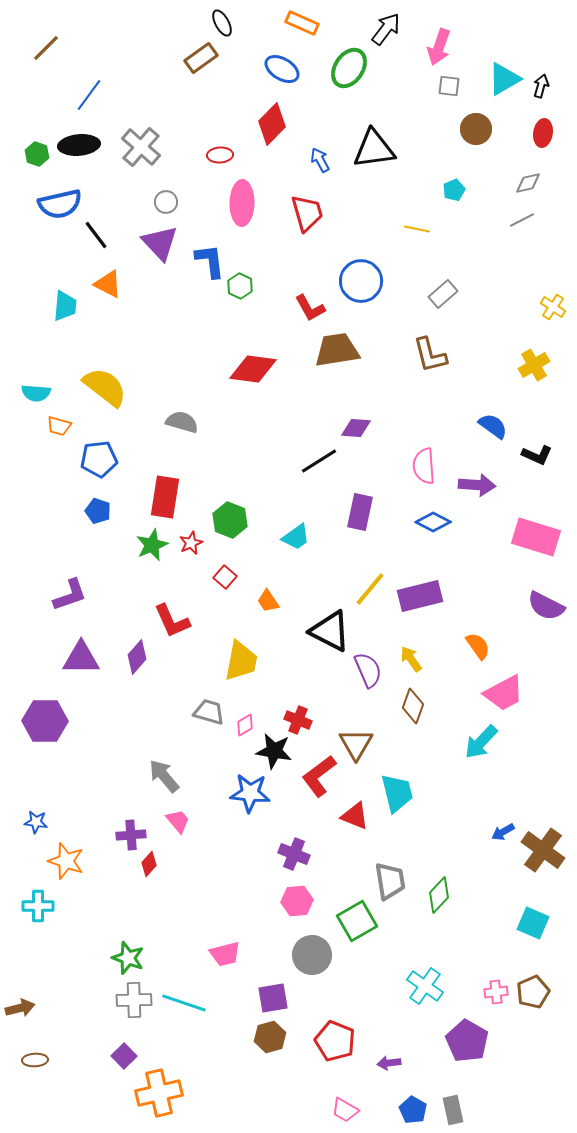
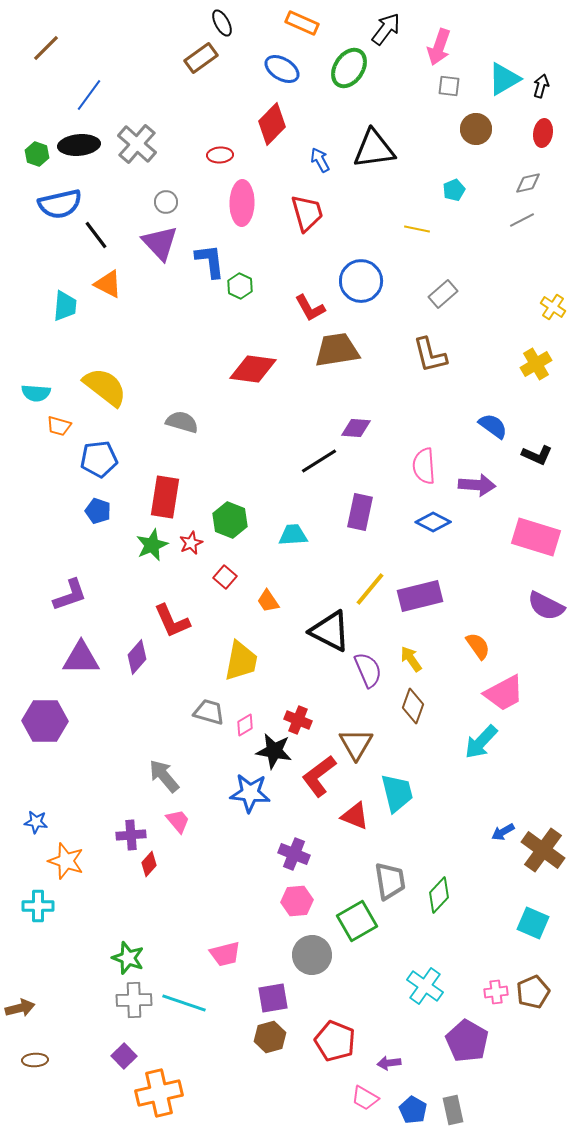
gray cross at (141, 147): moved 4 px left, 3 px up
yellow cross at (534, 365): moved 2 px right, 1 px up
cyan trapezoid at (296, 537): moved 3 px left, 2 px up; rotated 148 degrees counterclockwise
pink trapezoid at (345, 1110): moved 20 px right, 12 px up
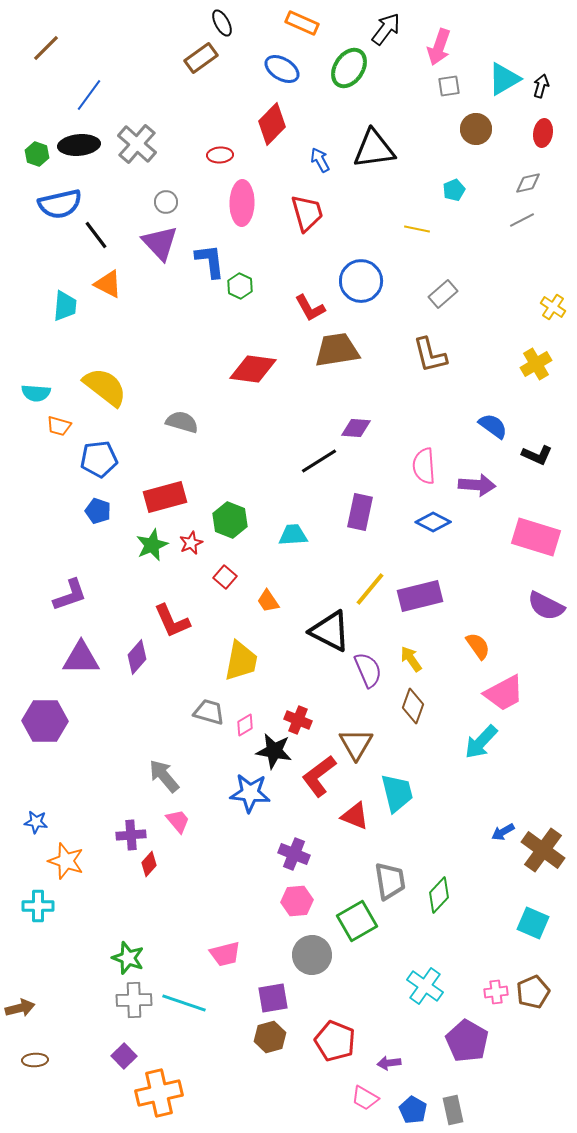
gray square at (449, 86): rotated 15 degrees counterclockwise
red rectangle at (165, 497): rotated 66 degrees clockwise
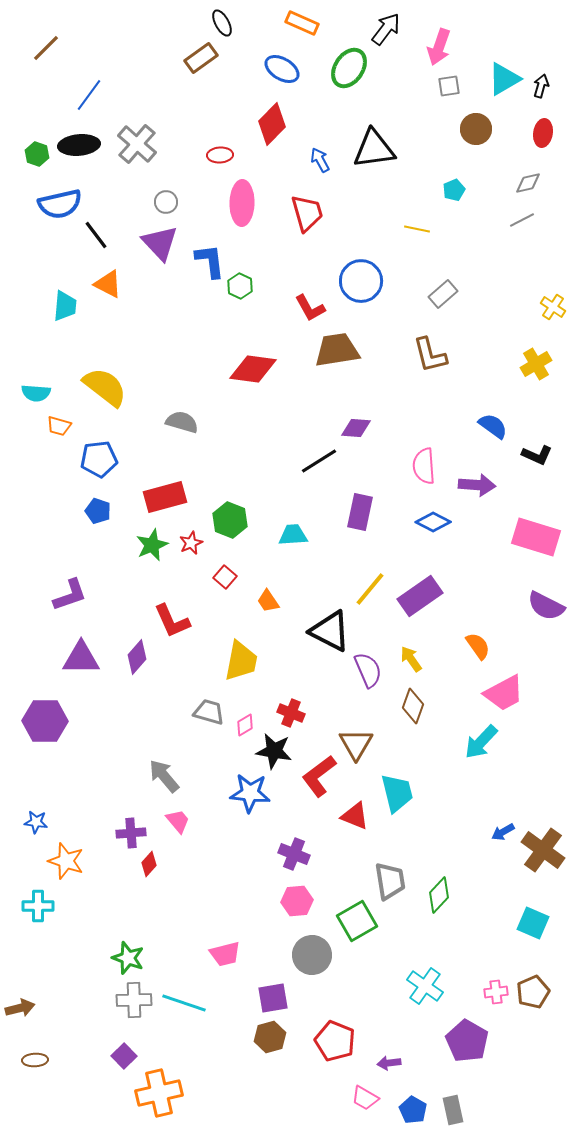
purple rectangle at (420, 596): rotated 21 degrees counterclockwise
red cross at (298, 720): moved 7 px left, 7 px up
purple cross at (131, 835): moved 2 px up
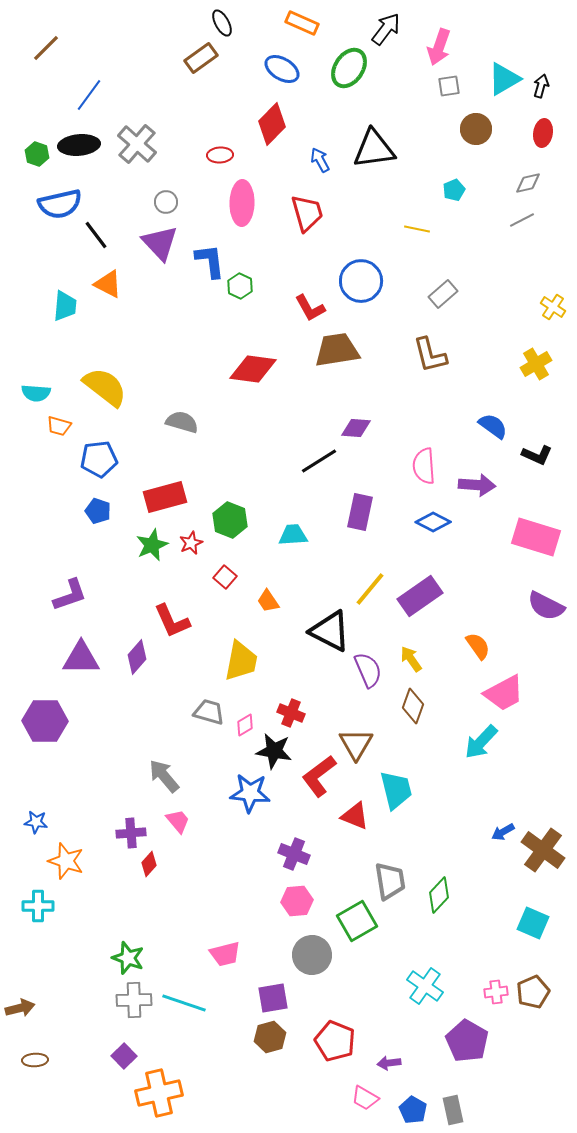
cyan trapezoid at (397, 793): moved 1 px left, 3 px up
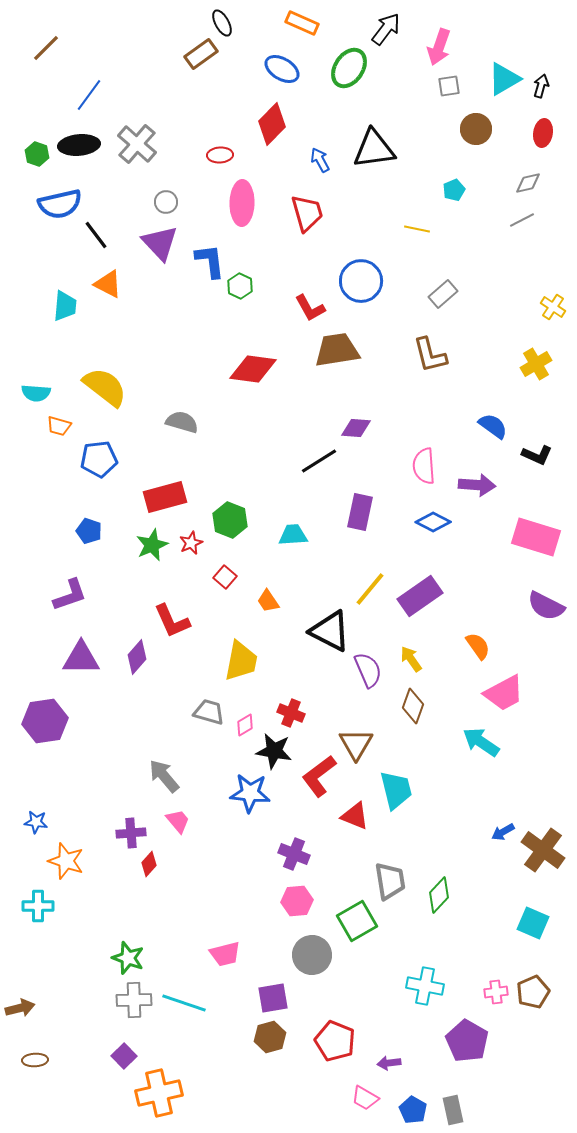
brown rectangle at (201, 58): moved 4 px up
blue pentagon at (98, 511): moved 9 px left, 20 px down
purple hexagon at (45, 721): rotated 9 degrees counterclockwise
cyan arrow at (481, 742): rotated 81 degrees clockwise
cyan cross at (425, 986): rotated 24 degrees counterclockwise
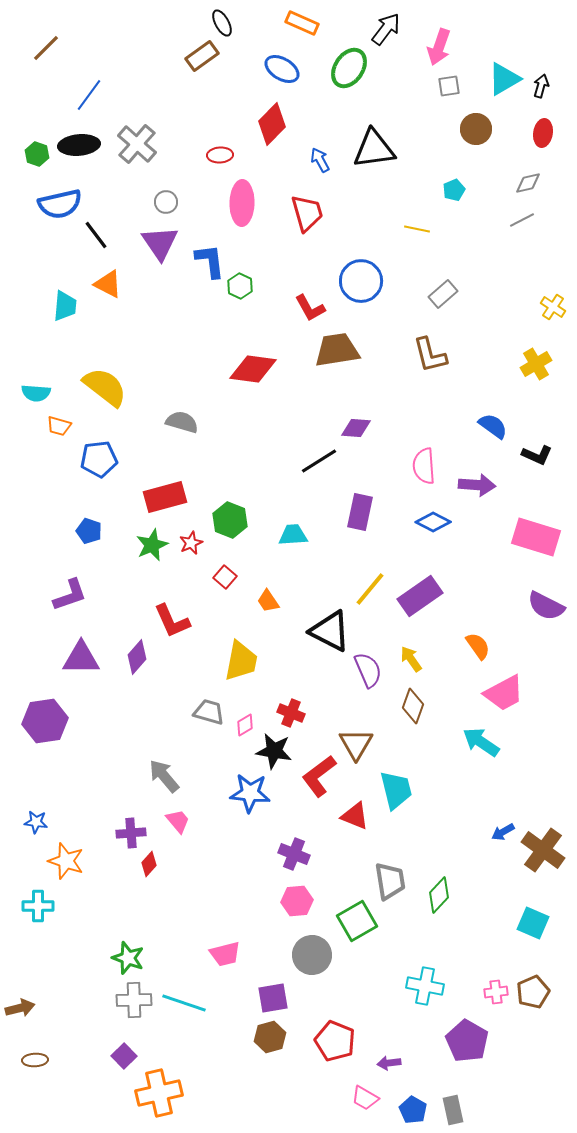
brown rectangle at (201, 54): moved 1 px right, 2 px down
purple triangle at (160, 243): rotated 9 degrees clockwise
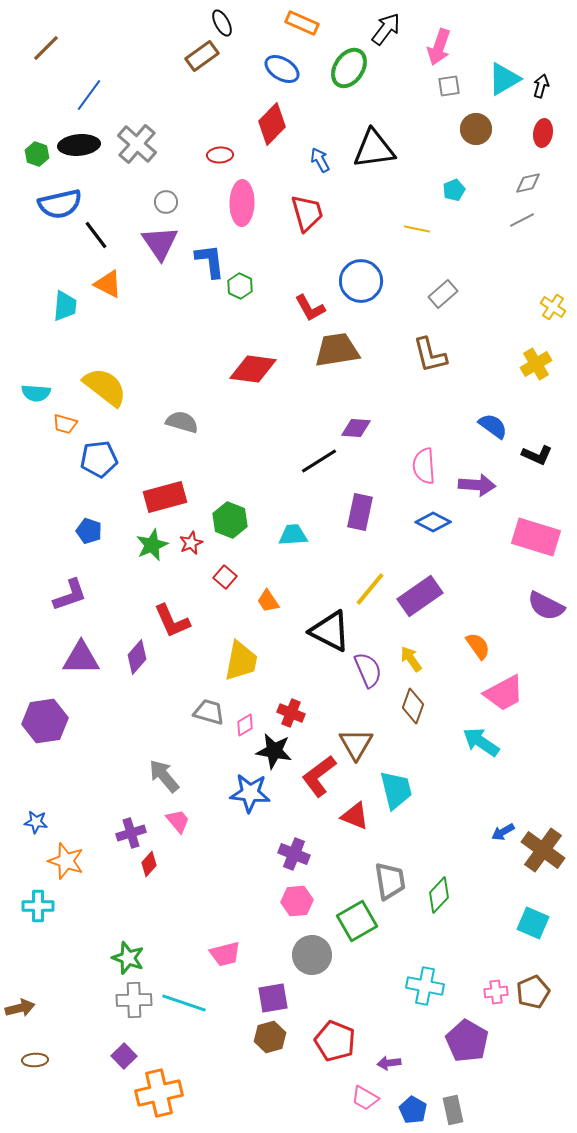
orange trapezoid at (59, 426): moved 6 px right, 2 px up
purple cross at (131, 833): rotated 12 degrees counterclockwise
